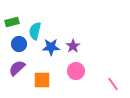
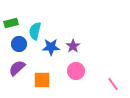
green rectangle: moved 1 px left, 1 px down
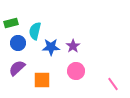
blue circle: moved 1 px left, 1 px up
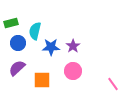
pink circle: moved 3 px left
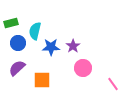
pink circle: moved 10 px right, 3 px up
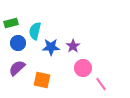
orange square: rotated 12 degrees clockwise
pink line: moved 12 px left
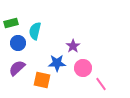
blue star: moved 6 px right, 16 px down
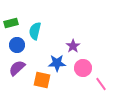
blue circle: moved 1 px left, 2 px down
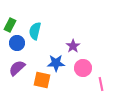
green rectangle: moved 1 px left, 2 px down; rotated 48 degrees counterclockwise
blue circle: moved 2 px up
blue star: moved 1 px left
pink line: rotated 24 degrees clockwise
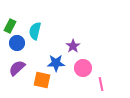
green rectangle: moved 1 px down
